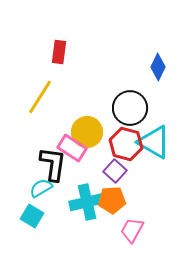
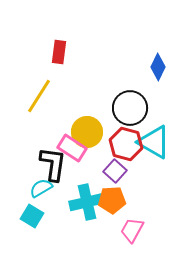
yellow line: moved 1 px left, 1 px up
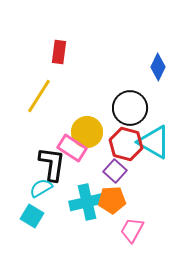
black L-shape: moved 1 px left
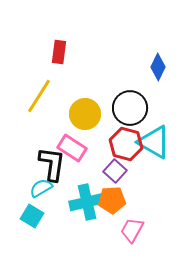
yellow circle: moved 2 px left, 18 px up
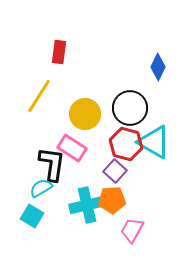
cyan cross: moved 3 px down
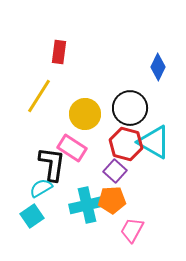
cyan square: rotated 25 degrees clockwise
